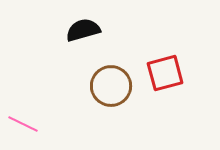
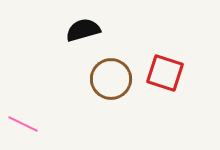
red square: rotated 33 degrees clockwise
brown circle: moved 7 px up
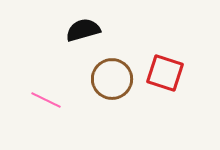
brown circle: moved 1 px right
pink line: moved 23 px right, 24 px up
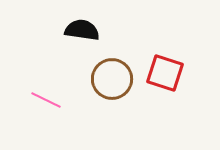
black semicircle: moved 1 px left; rotated 24 degrees clockwise
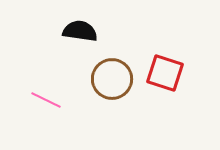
black semicircle: moved 2 px left, 1 px down
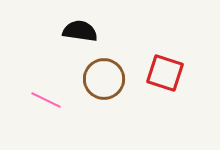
brown circle: moved 8 px left
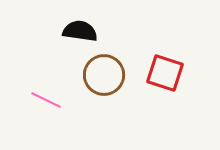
brown circle: moved 4 px up
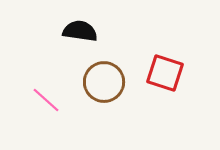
brown circle: moved 7 px down
pink line: rotated 16 degrees clockwise
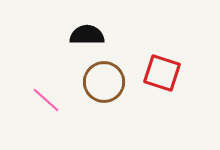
black semicircle: moved 7 px right, 4 px down; rotated 8 degrees counterclockwise
red square: moved 3 px left
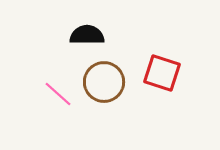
pink line: moved 12 px right, 6 px up
